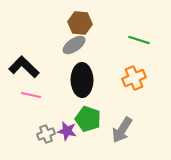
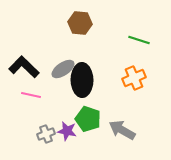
gray ellipse: moved 11 px left, 24 px down
gray arrow: rotated 88 degrees clockwise
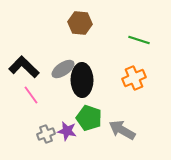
pink line: rotated 42 degrees clockwise
green pentagon: moved 1 px right, 1 px up
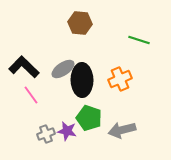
orange cross: moved 14 px left, 1 px down
gray arrow: rotated 44 degrees counterclockwise
